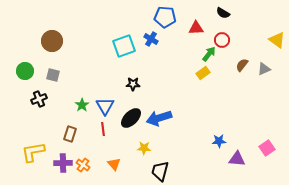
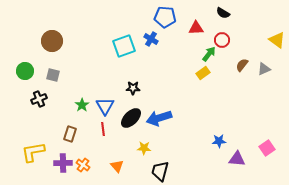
black star: moved 4 px down
orange triangle: moved 3 px right, 2 px down
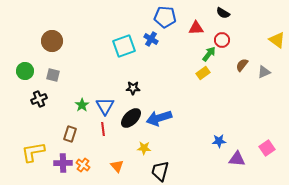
gray triangle: moved 3 px down
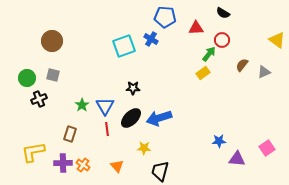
green circle: moved 2 px right, 7 px down
red line: moved 4 px right
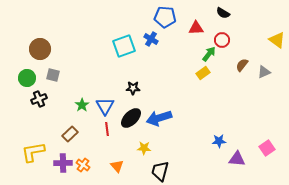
brown circle: moved 12 px left, 8 px down
brown rectangle: rotated 28 degrees clockwise
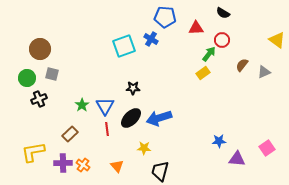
gray square: moved 1 px left, 1 px up
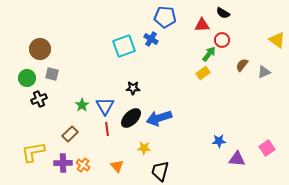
red triangle: moved 6 px right, 3 px up
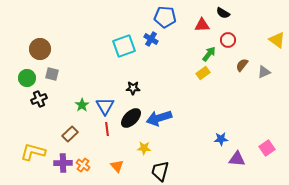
red circle: moved 6 px right
blue star: moved 2 px right, 2 px up
yellow L-shape: rotated 25 degrees clockwise
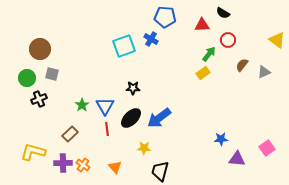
blue arrow: rotated 20 degrees counterclockwise
orange triangle: moved 2 px left, 1 px down
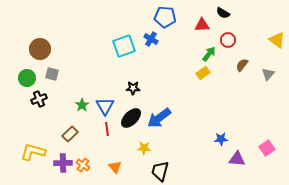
gray triangle: moved 4 px right, 2 px down; rotated 24 degrees counterclockwise
